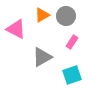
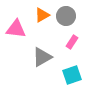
pink triangle: rotated 20 degrees counterclockwise
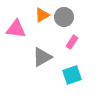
gray circle: moved 2 px left, 1 px down
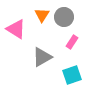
orange triangle: rotated 28 degrees counterclockwise
pink triangle: rotated 25 degrees clockwise
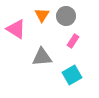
gray circle: moved 2 px right, 1 px up
pink rectangle: moved 1 px right, 1 px up
gray triangle: rotated 25 degrees clockwise
cyan square: rotated 12 degrees counterclockwise
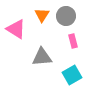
pink rectangle: rotated 48 degrees counterclockwise
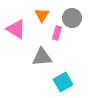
gray circle: moved 6 px right, 2 px down
pink rectangle: moved 16 px left, 8 px up; rotated 32 degrees clockwise
cyan square: moved 9 px left, 7 px down
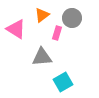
orange triangle: rotated 21 degrees clockwise
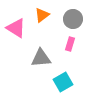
gray circle: moved 1 px right, 1 px down
pink triangle: moved 1 px up
pink rectangle: moved 13 px right, 11 px down
gray triangle: moved 1 px left, 1 px down
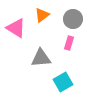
pink rectangle: moved 1 px left, 1 px up
